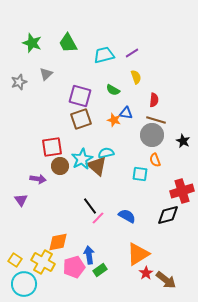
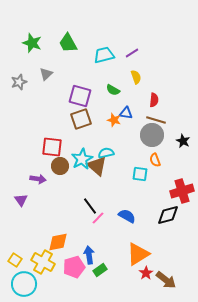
red square: rotated 15 degrees clockwise
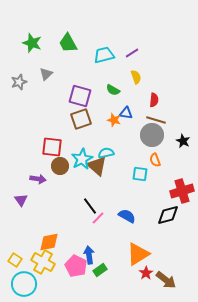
orange diamond: moved 9 px left
pink pentagon: moved 2 px right, 1 px up; rotated 30 degrees counterclockwise
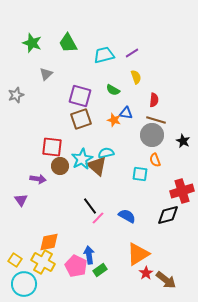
gray star: moved 3 px left, 13 px down
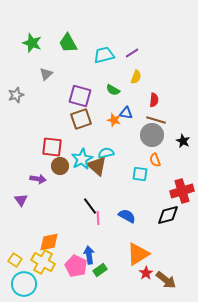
yellow semicircle: rotated 40 degrees clockwise
pink line: rotated 48 degrees counterclockwise
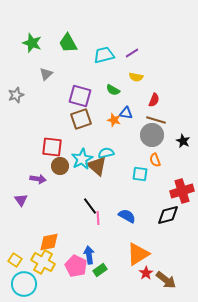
yellow semicircle: rotated 80 degrees clockwise
red semicircle: rotated 16 degrees clockwise
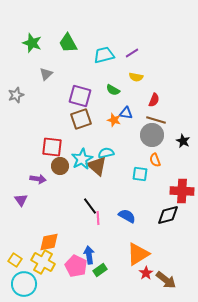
red cross: rotated 20 degrees clockwise
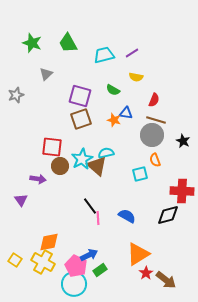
cyan square: rotated 21 degrees counterclockwise
blue arrow: rotated 72 degrees clockwise
cyan circle: moved 50 px right
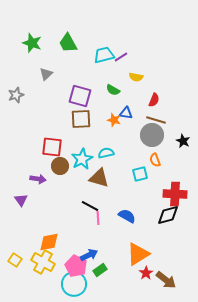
purple line: moved 11 px left, 4 px down
brown square: rotated 15 degrees clockwise
brown triangle: moved 2 px right, 12 px down; rotated 25 degrees counterclockwise
red cross: moved 7 px left, 3 px down
black line: rotated 24 degrees counterclockwise
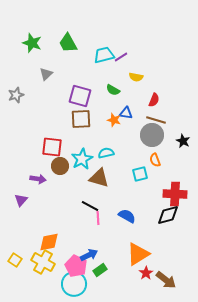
purple triangle: rotated 16 degrees clockwise
